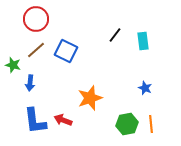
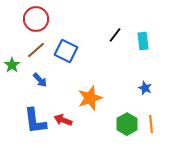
green star: moved 1 px left; rotated 21 degrees clockwise
blue arrow: moved 10 px right, 3 px up; rotated 49 degrees counterclockwise
green hexagon: rotated 20 degrees counterclockwise
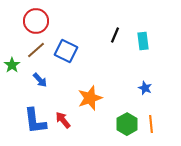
red circle: moved 2 px down
black line: rotated 14 degrees counterclockwise
red arrow: rotated 30 degrees clockwise
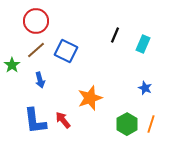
cyan rectangle: moved 3 px down; rotated 30 degrees clockwise
blue arrow: rotated 28 degrees clockwise
orange line: rotated 24 degrees clockwise
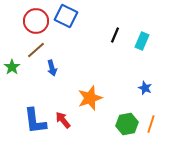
cyan rectangle: moved 1 px left, 3 px up
blue square: moved 35 px up
green star: moved 2 px down
blue arrow: moved 12 px right, 12 px up
green hexagon: rotated 20 degrees clockwise
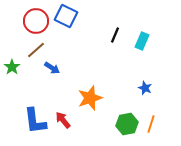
blue arrow: rotated 42 degrees counterclockwise
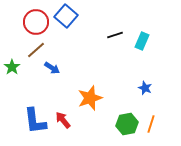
blue square: rotated 15 degrees clockwise
red circle: moved 1 px down
black line: rotated 49 degrees clockwise
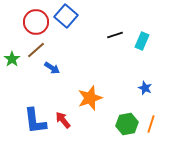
green star: moved 8 px up
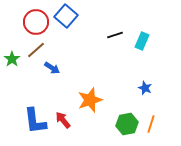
orange star: moved 2 px down
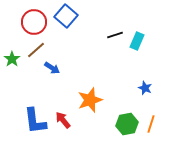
red circle: moved 2 px left
cyan rectangle: moved 5 px left
